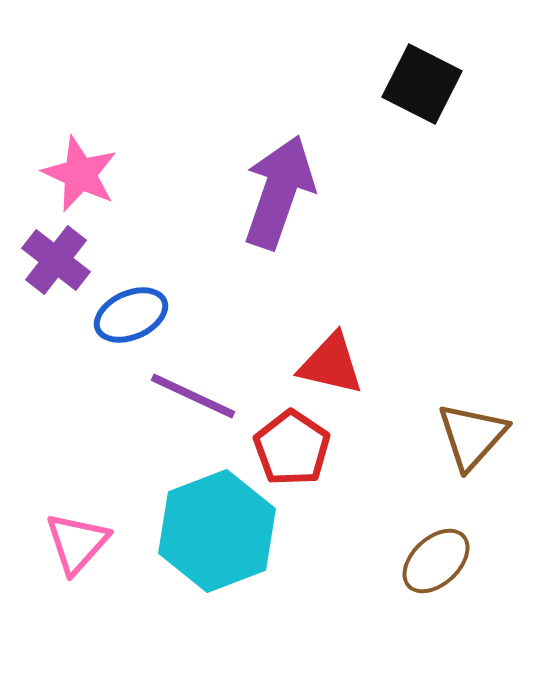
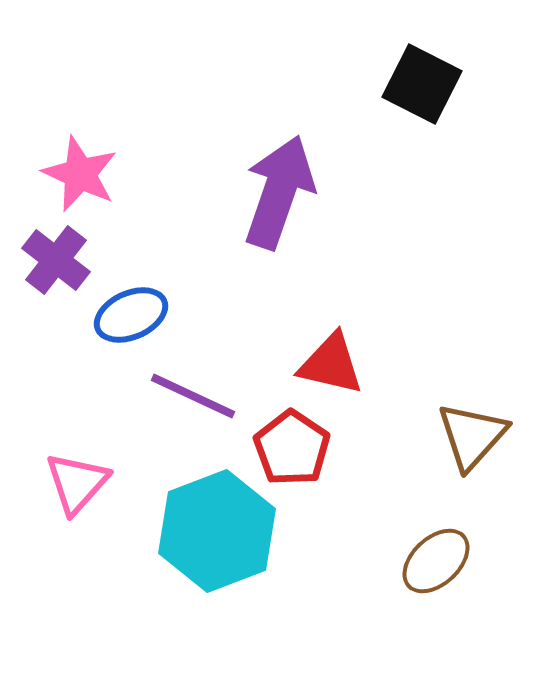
pink triangle: moved 60 px up
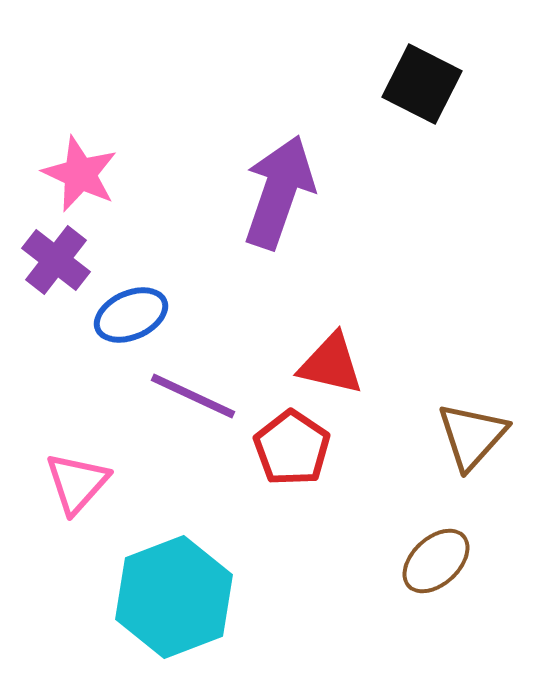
cyan hexagon: moved 43 px left, 66 px down
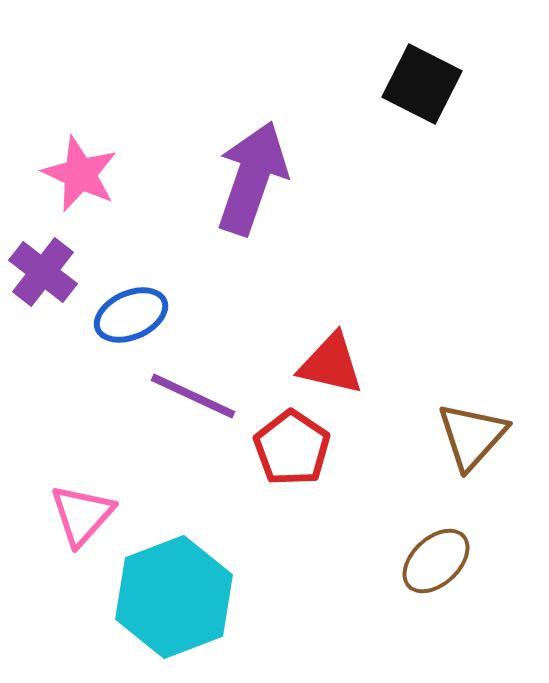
purple arrow: moved 27 px left, 14 px up
purple cross: moved 13 px left, 12 px down
pink triangle: moved 5 px right, 32 px down
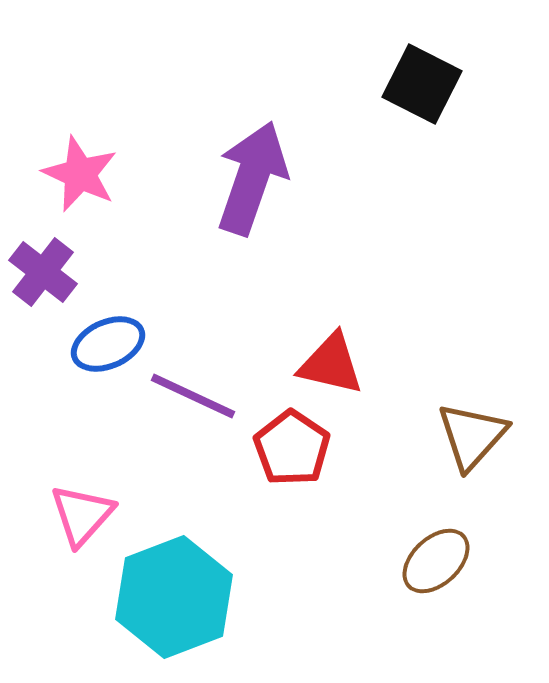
blue ellipse: moved 23 px left, 29 px down
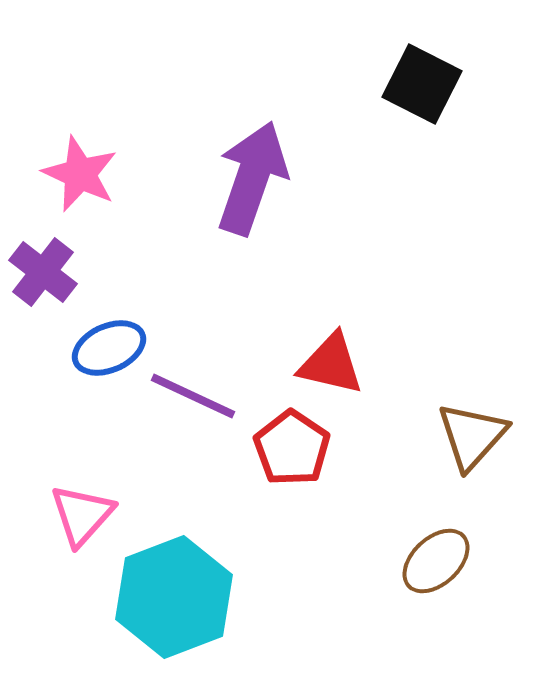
blue ellipse: moved 1 px right, 4 px down
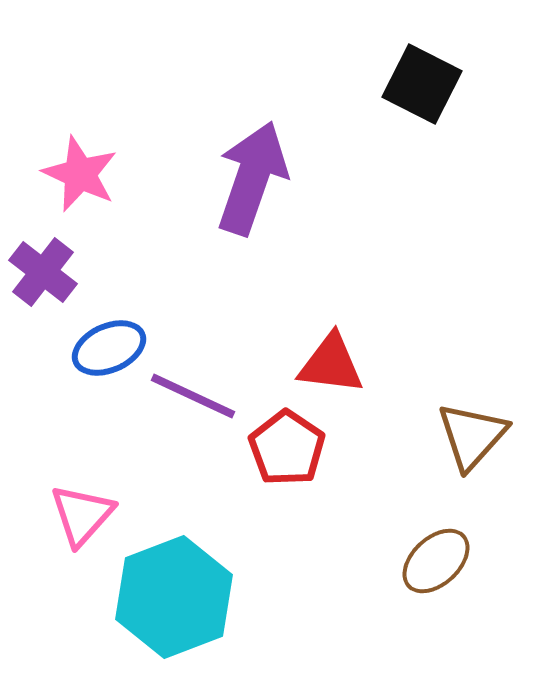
red triangle: rotated 6 degrees counterclockwise
red pentagon: moved 5 px left
